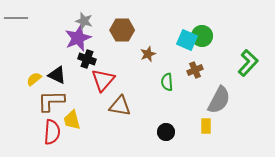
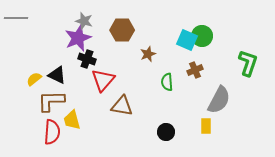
green L-shape: rotated 24 degrees counterclockwise
brown triangle: moved 2 px right
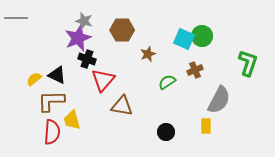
cyan square: moved 3 px left, 1 px up
green semicircle: rotated 60 degrees clockwise
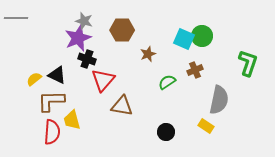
gray semicircle: rotated 16 degrees counterclockwise
yellow rectangle: rotated 56 degrees counterclockwise
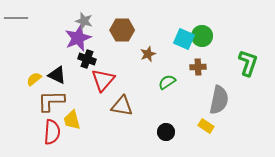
brown cross: moved 3 px right, 3 px up; rotated 21 degrees clockwise
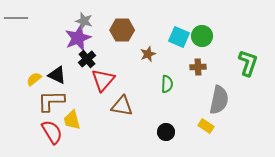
cyan square: moved 5 px left, 2 px up
black cross: rotated 30 degrees clockwise
green semicircle: moved 2 px down; rotated 126 degrees clockwise
red semicircle: rotated 35 degrees counterclockwise
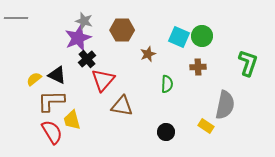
gray semicircle: moved 6 px right, 5 px down
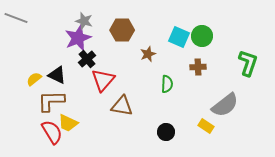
gray line: rotated 20 degrees clockwise
gray semicircle: rotated 40 degrees clockwise
yellow trapezoid: moved 4 px left, 3 px down; rotated 50 degrees counterclockwise
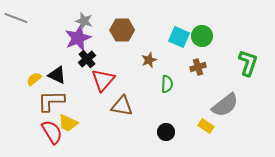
brown star: moved 1 px right, 6 px down
brown cross: rotated 14 degrees counterclockwise
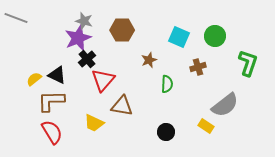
green circle: moved 13 px right
yellow trapezoid: moved 26 px right
